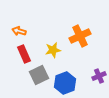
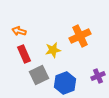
purple cross: moved 1 px left
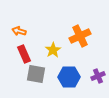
yellow star: rotated 21 degrees counterclockwise
gray square: moved 3 px left, 1 px up; rotated 36 degrees clockwise
blue hexagon: moved 4 px right, 6 px up; rotated 20 degrees clockwise
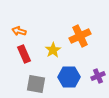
gray square: moved 10 px down
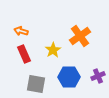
orange arrow: moved 2 px right
orange cross: rotated 10 degrees counterclockwise
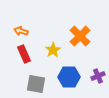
orange cross: rotated 10 degrees counterclockwise
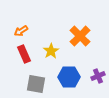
orange arrow: rotated 48 degrees counterclockwise
yellow star: moved 2 px left, 1 px down
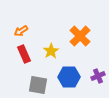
gray square: moved 2 px right, 1 px down
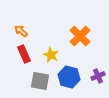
orange arrow: rotated 72 degrees clockwise
yellow star: moved 4 px down; rotated 14 degrees counterclockwise
blue hexagon: rotated 15 degrees clockwise
gray square: moved 2 px right, 4 px up
